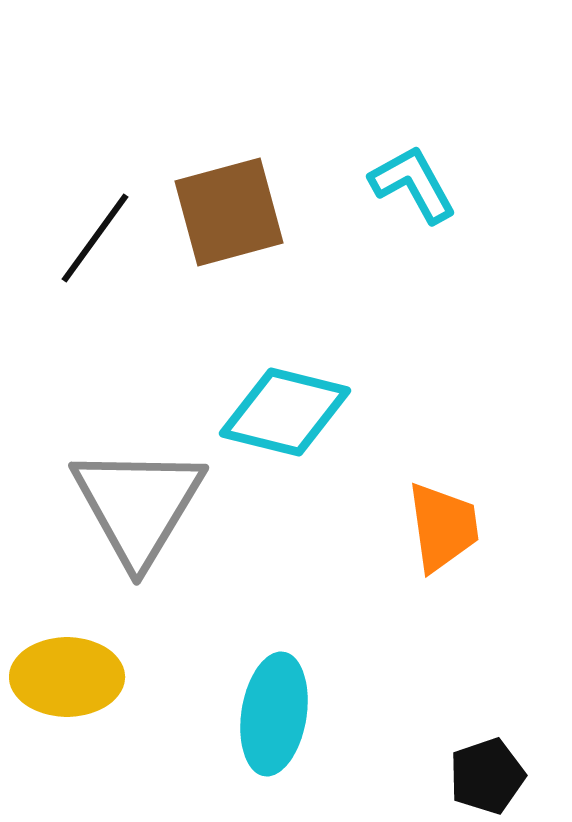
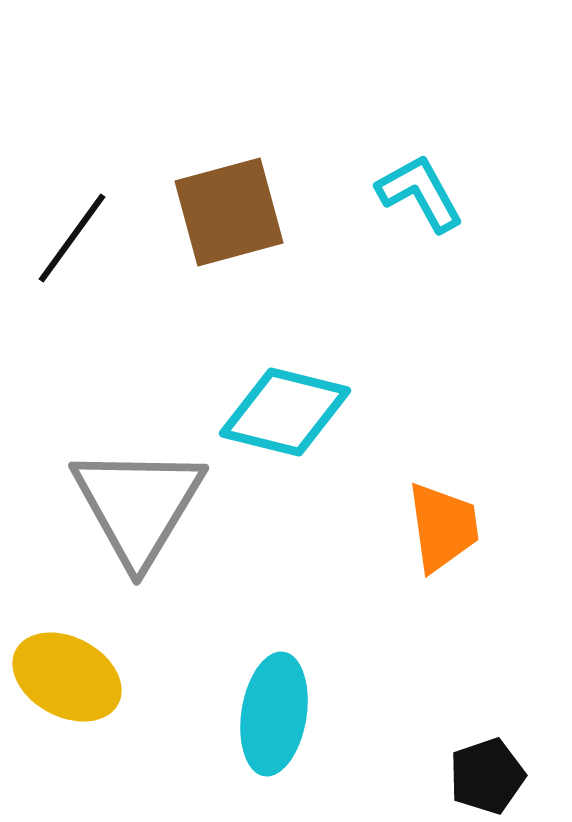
cyan L-shape: moved 7 px right, 9 px down
black line: moved 23 px left
yellow ellipse: rotated 28 degrees clockwise
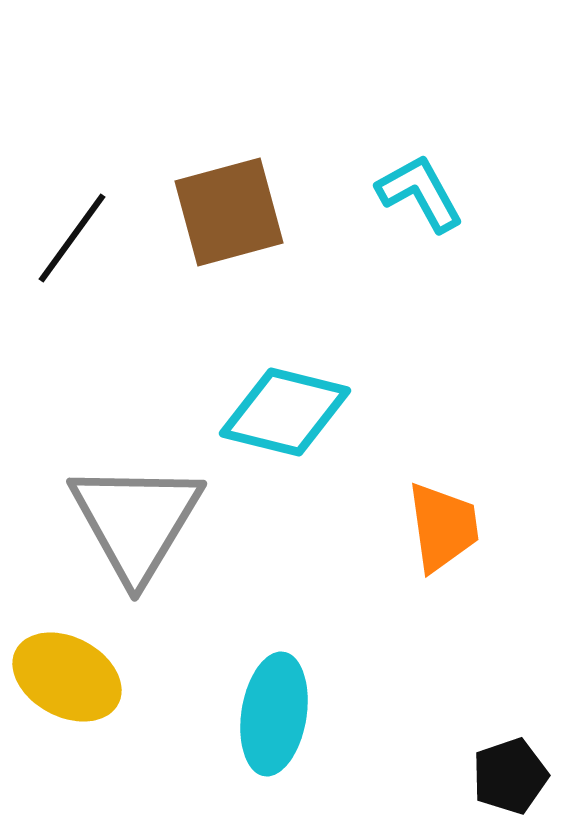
gray triangle: moved 2 px left, 16 px down
black pentagon: moved 23 px right
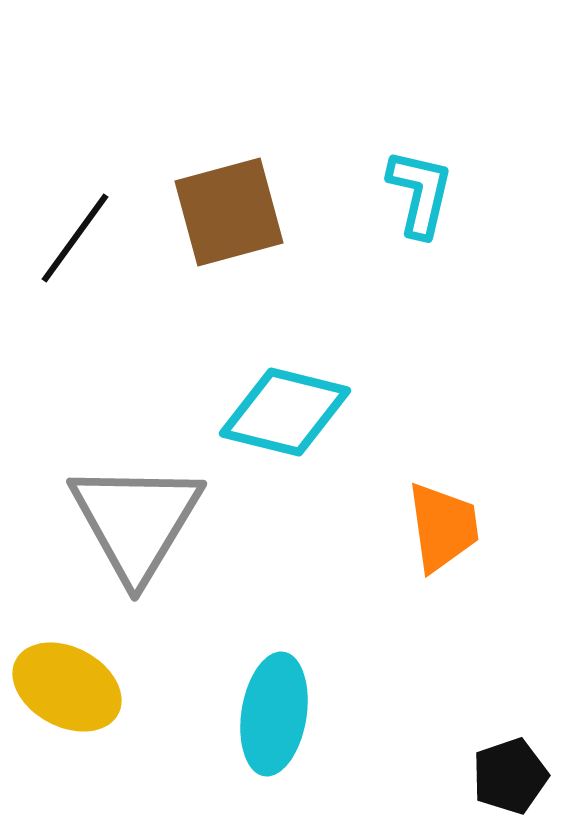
cyan L-shape: rotated 42 degrees clockwise
black line: moved 3 px right
yellow ellipse: moved 10 px down
